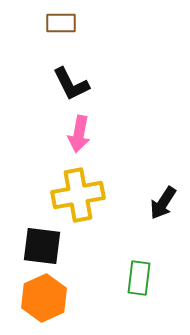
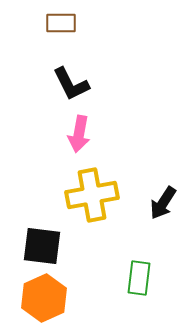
yellow cross: moved 14 px right
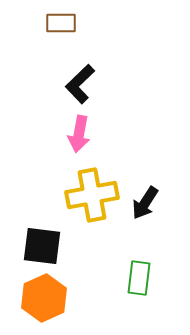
black L-shape: moved 9 px right; rotated 72 degrees clockwise
black arrow: moved 18 px left
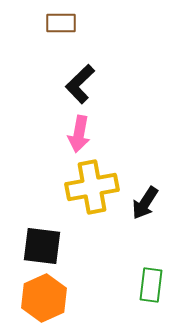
yellow cross: moved 8 px up
green rectangle: moved 12 px right, 7 px down
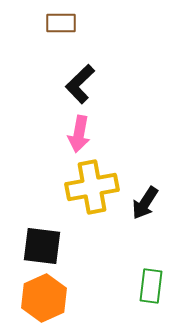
green rectangle: moved 1 px down
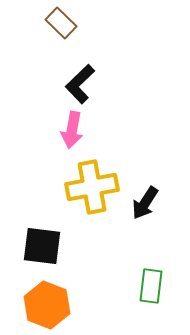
brown rectangle: rotated 44 degrees clockwise
pink arrow: moved 7 px left, 4 px up
orange hexagon: moved 3 px right, 7 px down; rotated 15 degrees counterclockwise
